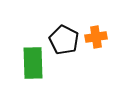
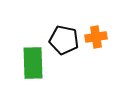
black pentagon: rotated 16 degrees counterclockwise
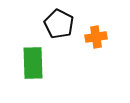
black pentagon: moved 5 px left, 16 px up; rotated 16 degrees clockwise
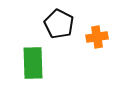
orange cross: moved 1 px right
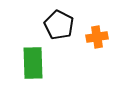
black pentagon: moved 1 px down
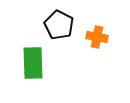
orange cross: rotated 20 degrees clockwise
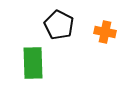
orange cross: moved 8 px right, 5 px up
